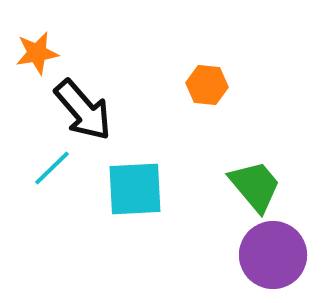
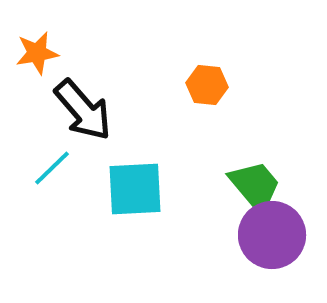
purple circle: moved 1 px left, 20 px up
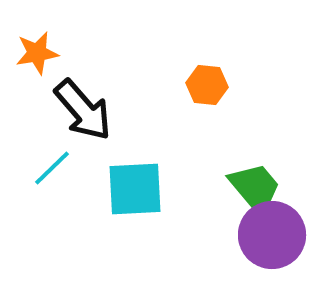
green trapezoid: moved 2 px down
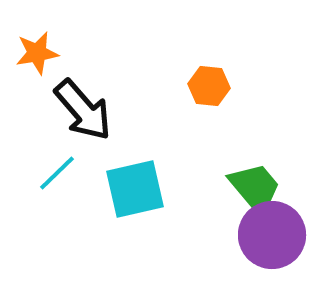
orange hexagon: moved 2 px right, 1 px down
cyan line: moved 5 px right, 5 px down
cyan square: rotated 10 degrees counterclockwise
